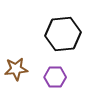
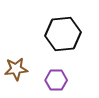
purple hexagon: moved 1 px right, 3 px down
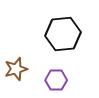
brown star: rotated 10 degrees counterclockwise
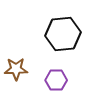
brown star: rotated 15 degrees clockwise
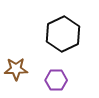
black hexagon: rotated 20 degrees counterclockwise
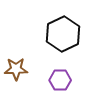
purple hexagon: moved 4 px right
